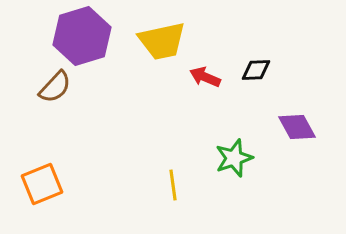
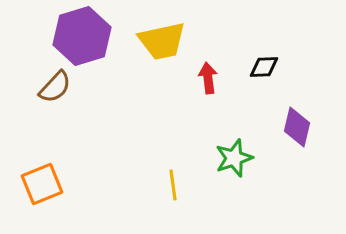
black diamond: moved 8 px right, 3 px up
red arrow: moved 3 px right, 1 px down; rotated 60 degrees clockwise
purple diamond: rotated 42 degrees clockwise
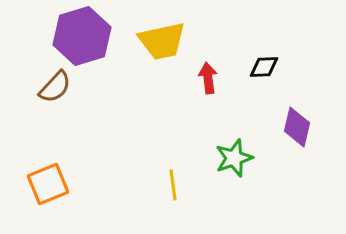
orange square: moved 6 px right
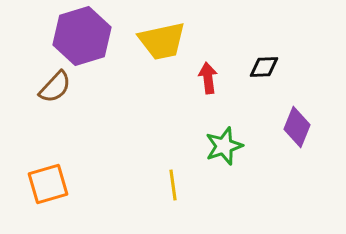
purple diamond: rotated 9 degrees clockwise
green star: moved 10 px left, 12 px up
orange square: rotated 6 degrees clockwise
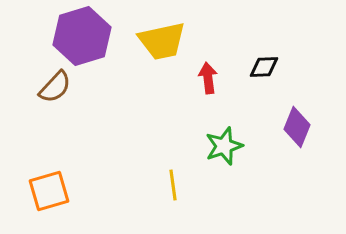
orange square: moved 1 px right, 7 px down
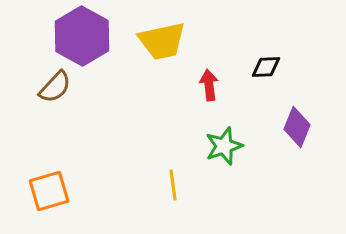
purple hexagon: rotated 14 degrees counterclockwise
black diamond: moved 2 px right
red arrow: moved 1 px right, 7 px down
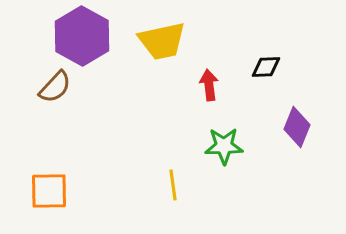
green star: rotated 18 degrees clockwise
orange square: rotated 15 degrees clockwise
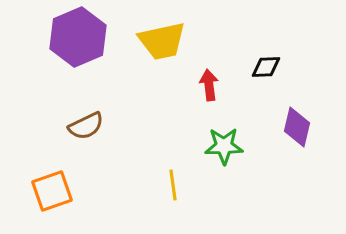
purple hexagon: moved 4 px left, 1 px down; rotated 8 degrees clockwise
brown semicircle: moved 31 px right, 39 px down; rotated 21 degrees clockwise
purple diamond: rotated 9 degrees counterclockwise
orange square: moved 3 px right; rotated 18 degrees counterclockwise
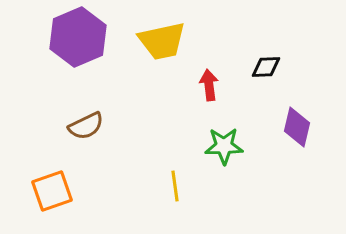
yellow line: moved 2 px right, 1 px down
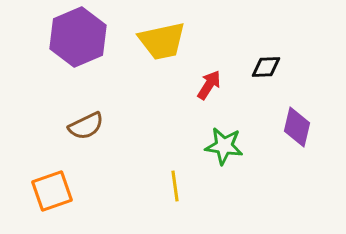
red arrow: rotated 40 degrees clockwise
green star: rotated 9 degrees clockwise
